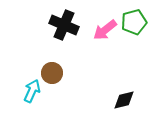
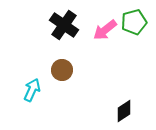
black cross: rotated 12 degrees clockwise
brown circle: moved 10 px right, 3 px up
cyan arrow: moved 1 px up
black diamond: moved 11 px down; rotated 20 degrees counterclockwise
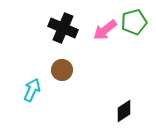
black cross: moved 1 px left, 3 px down; rotated 12 degrees counterclockwise
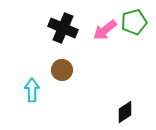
cyan arrow: rotated 25 degrees counterclockwise
black diamond: moved 1 px right, 1 px down
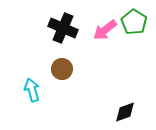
green pentagon: rotated 25 degrees counterclockwise
brown circle: moved 1 px up
cyan arrow: rotated 15 degrees counterclockwise
black diamond: rotated 15 degrees clockwise
